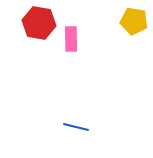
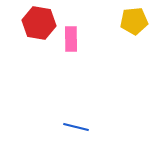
yellow pentagon: rotated 16 degrees counterclockwise
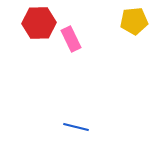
red hexagon: rotated 12 degrees counterclockwise
pink rectangle: rotated 25 degrees counterclockwise
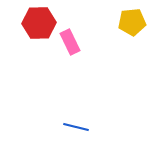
yellow pentagon: moved 2 px left, 1 px down
pink rectangle: moved 1 px left, 3 px down
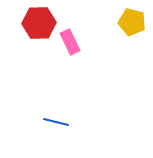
yellow pentagon: rotated 20 degrees clockwise
blue line: moved 20 px left, 5 px up
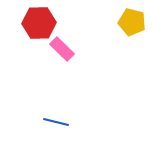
pink rectangle: moved 8 px left, 7 px down; rotated 20 degrees counterclockwise
